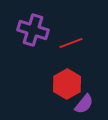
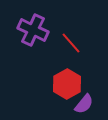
purple cross: rotated 8 degrees clockwise
red line: rotated 70 degrees clockwise
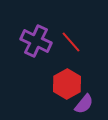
purple cross: moved 3 px right, 11 px down
red line: moved 1 px up
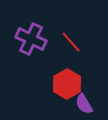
purple cross: moved 5 px left, 2 px up
purple semicircle: rotated 110 degrees clockwise
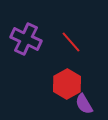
purple cross: moved 5 px left
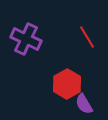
red line: moved 16 px right, 5 px up; rotated 10 degrees clockwise
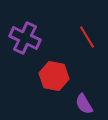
purple cross: moved 1 px left, 1 px up
red hexagon: moved 13 px left, 8 px up; rotated 20 degrees counterclockwise
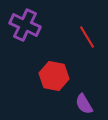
purple cross: moved 13 px up
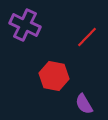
red line: rotated 75 degrees clockwise
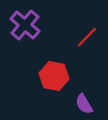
purple cross: rotated 16 degrees clockwise
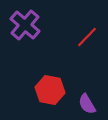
red hexagon: moved 4 px left, 14 px down
purple semicircle: moved 3 px right
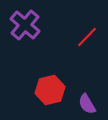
red hexagon: rotated 24 degrees counterclockwise
